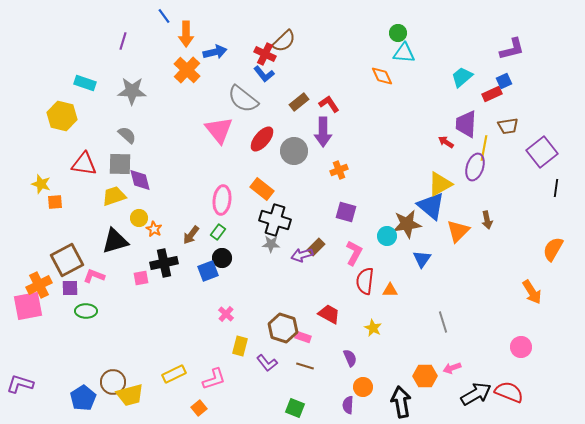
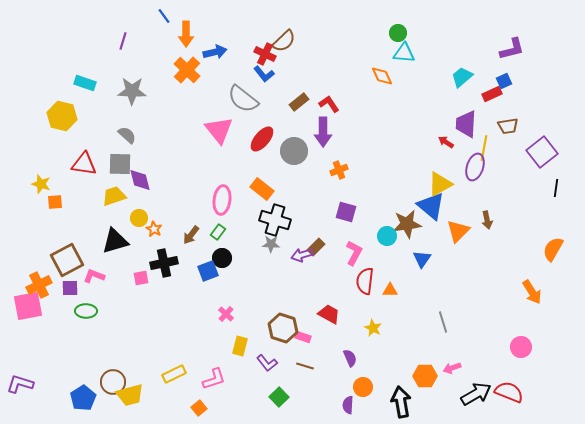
green square at (295, 408): moved 16 px left, 11 px up; rotated 24 degrees clockwise
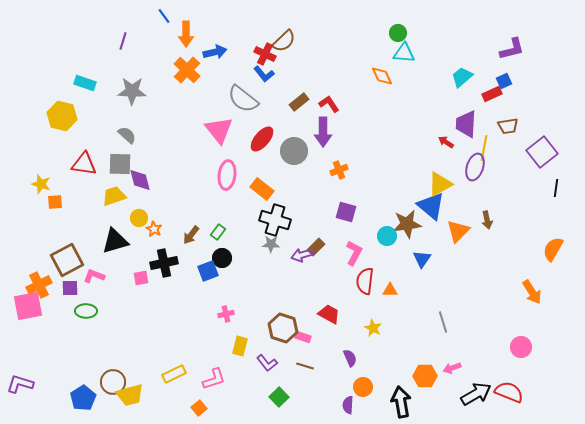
pink ellipse at (222, 200): moved 5 px right, 25 px up
pink cross at (226, 314): rotated 35 degrees clockwise
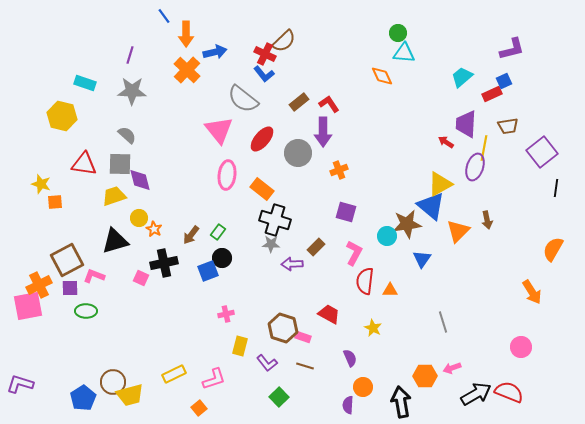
purple line at (123, 41): moved 7 px right, 14 px down
gray circle at (294, 151): moved 4 px right, 2 px down
purple arrow at (302, 255): moved 10 px left, 9 px down; rotated 15 degrees clockwise
pink square at (141, 278): rotated 35 degrees clockwise
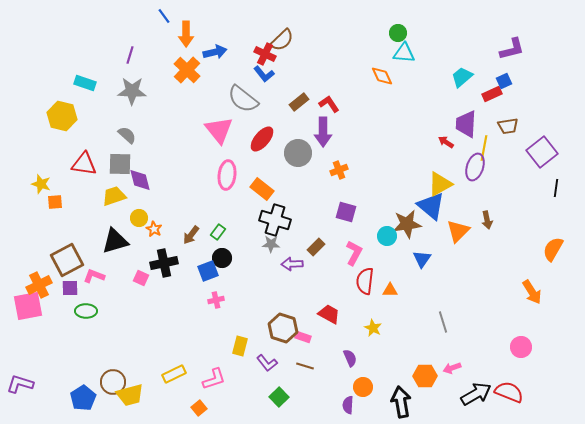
brown semicircle at (284, 41): moved 2 px left, 1 px up
pink cross at (226, 314): moved 10 px left, 14 px up
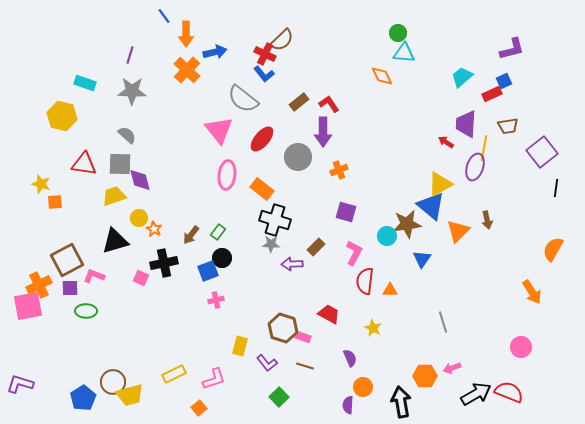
gray circle at (298, 153): moved 4 px down
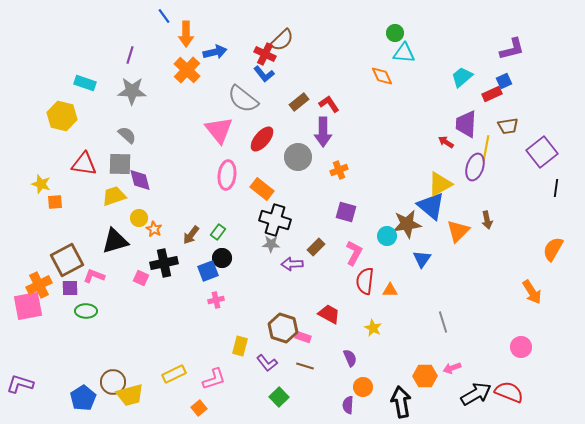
green circle at (398, 33): moved 3 px left
yellow line at (484, 148): moved 2 px right
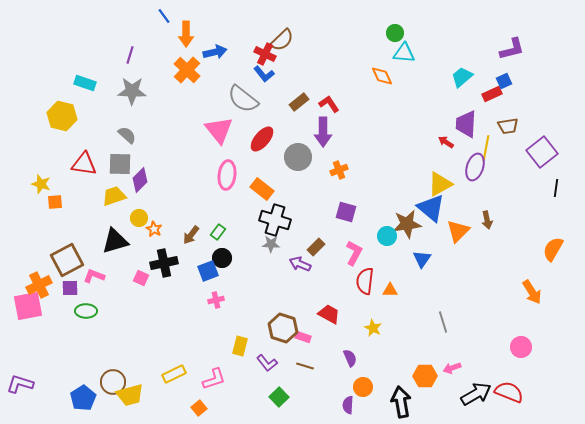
purple diamond at (140, 180): rotated 60 degrees clockwise
blue triangle at (431, 206): moved 2 px down
purple arrow at (292, 264): moved 8 px right; rotated 25 degrees clockwise
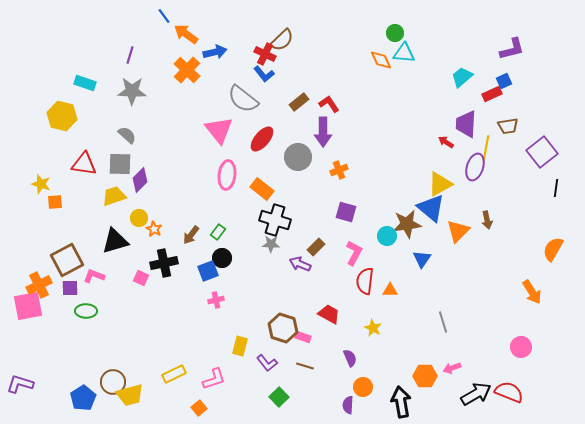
orange arrow at (186, 34): rotated 125 degrees clockwise
orange diamond at (382, 76): moved 1 px left, 16 px up
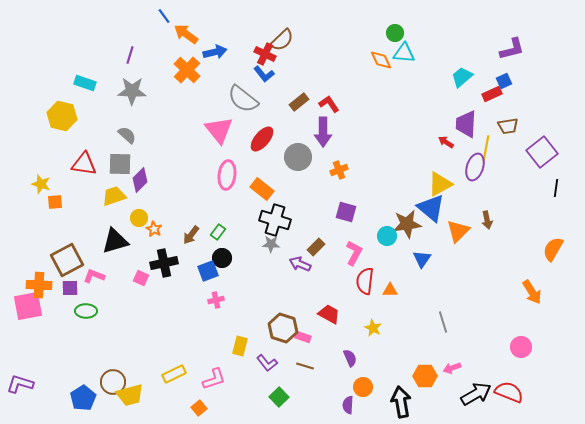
orange cross at (39, 285): rotated 30 degrees clockwise
